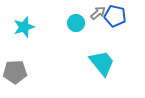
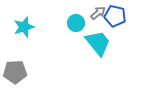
cyan trapezoid: moved 4 px left, 20 px up
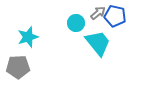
cyan star: moved 4 px right, 10 px down
gray pentagon: moved 3 px right, 5 px up
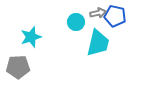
gray arrow: rotated 28 degrees clockwise
cyan circle: moved 1 px up
cyan star: moved 3 px right
cyan trapezoid: rotated 52 degrees clockwise
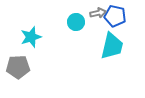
cyan trapezoid: moved 14 px right, 3 px down
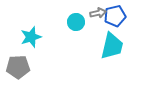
blue pentagon: rotated 25 degrees counterclockwise
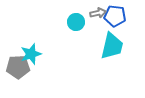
blue pentagon: rotated 20 degrees clockwise
cyan star: moved 17 px down
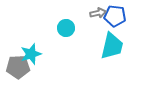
cyan circle: moved 10 px left, 6 px down
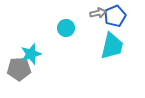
blue pentagon: rotated 30 degrees counterclockwise
gray pentagon: moved 1 px right, 2 px down
